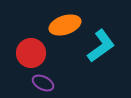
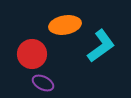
orange ellipse: rotated 8 degrees clockwise
red circle: moved 1 px right, 1 px down
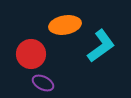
red circle: moved 1 px left
